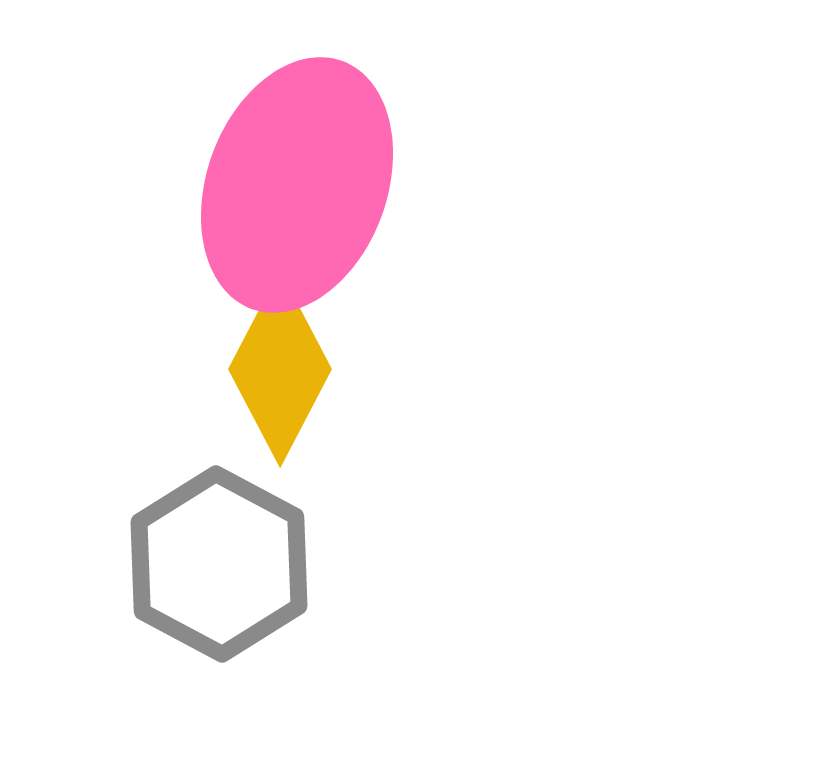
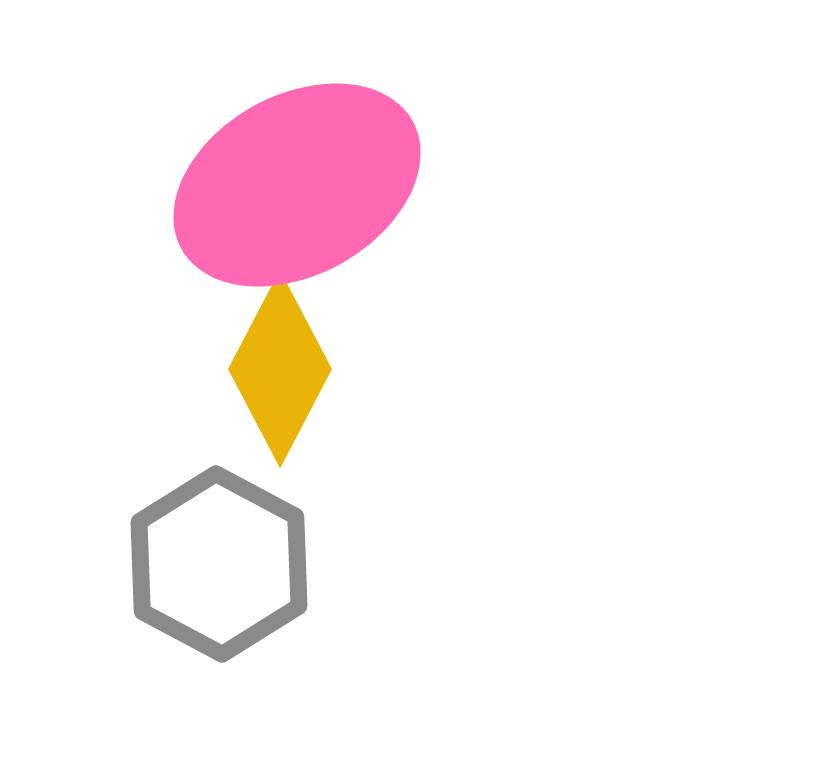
pink ellipse: rotated 41 degrees clockwise
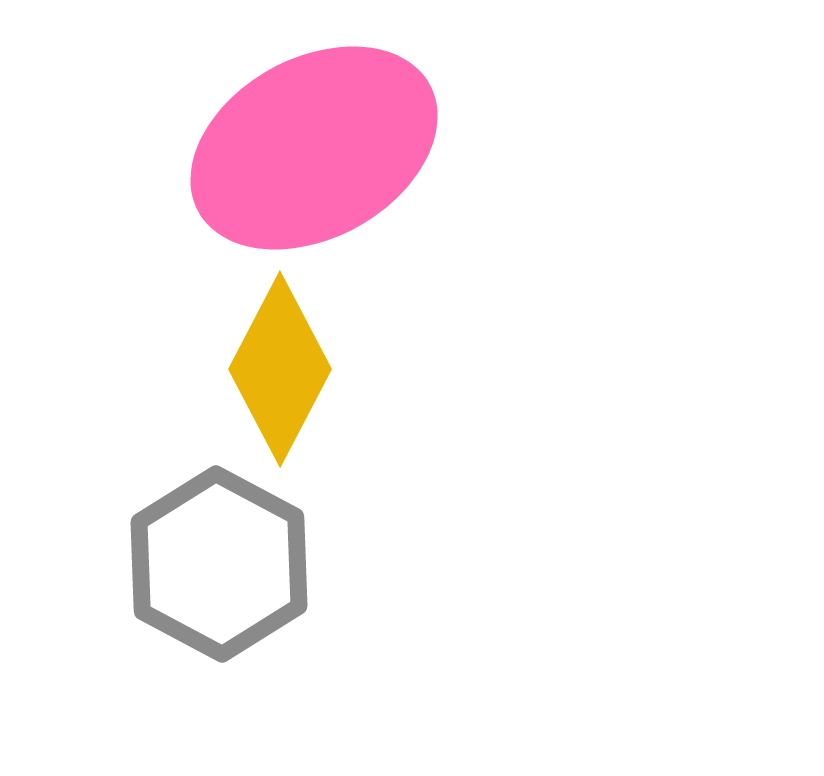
pink ellipse: moved 17 px right, 37 px up
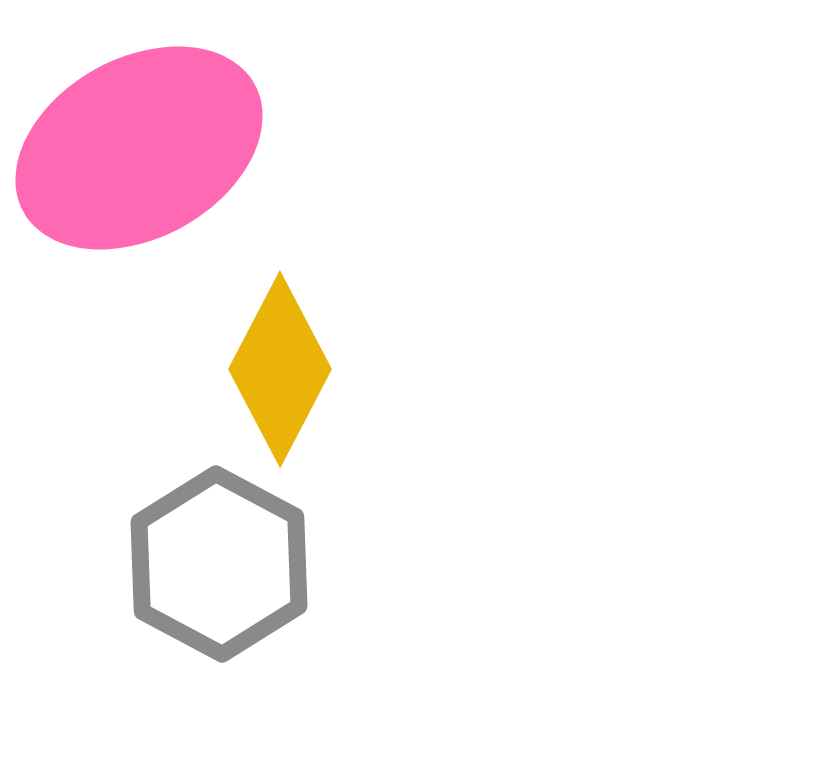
pink ellipse: moved 175 px left
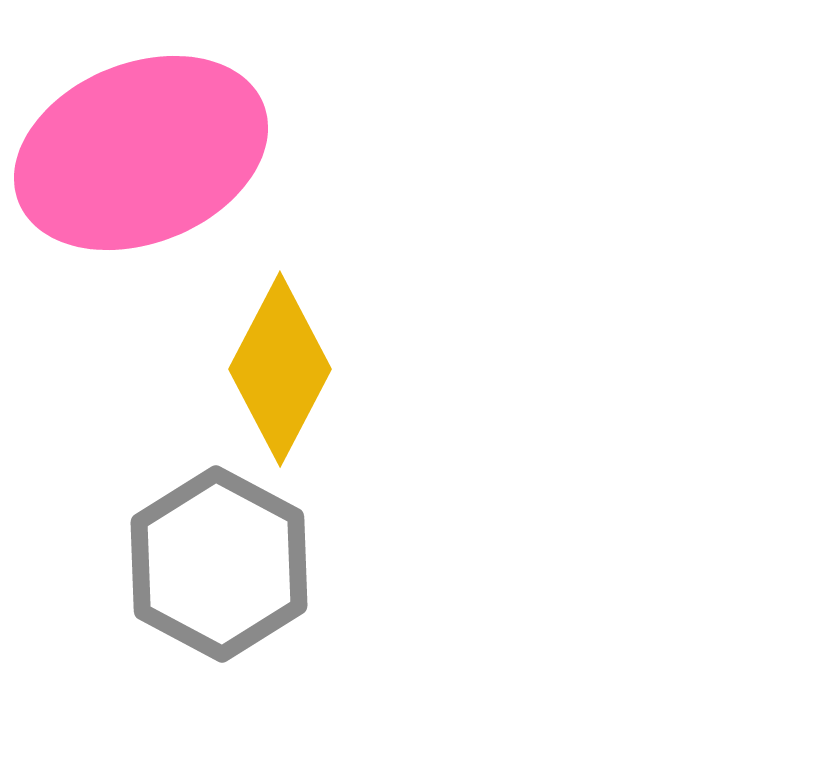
pink ellipse: moved 2 px right, 5 px down; rotated 7 degrees clockwise
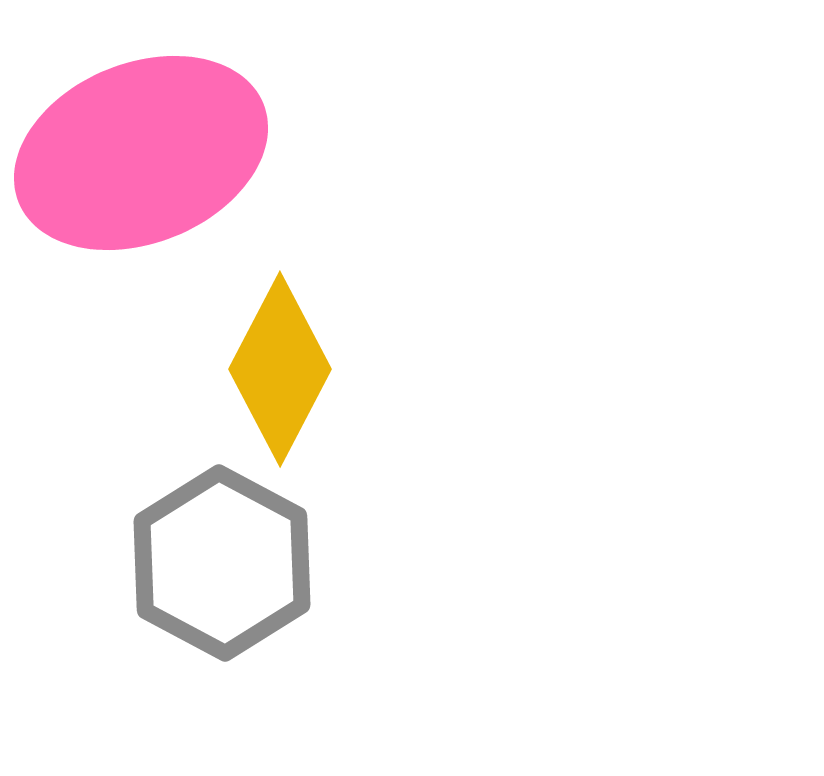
gray hexagon: moved 3 px right, 1 px up
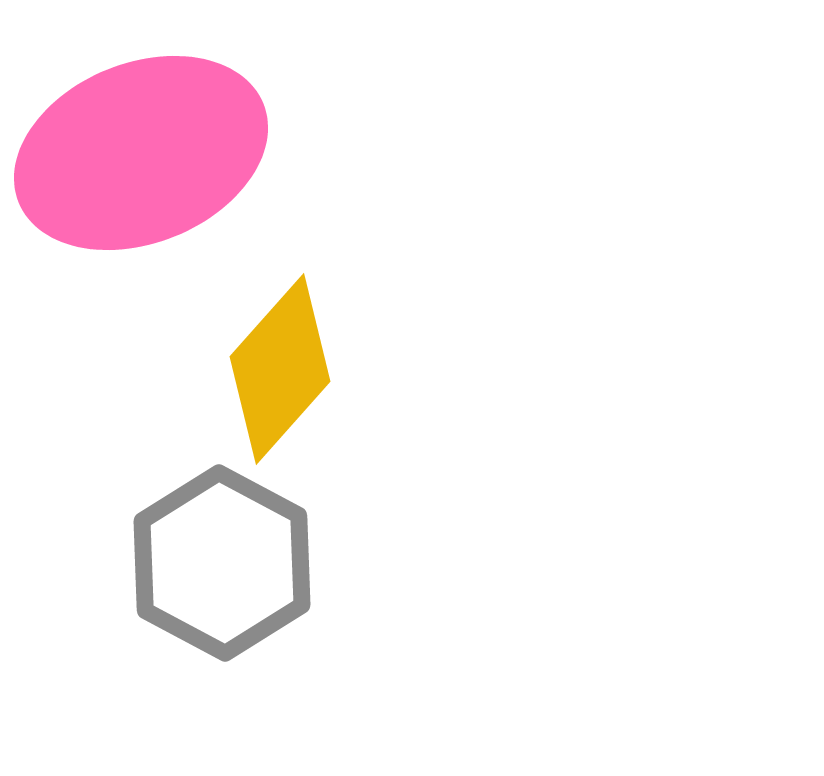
yellow diamond: rotated 14 degrees clockwise
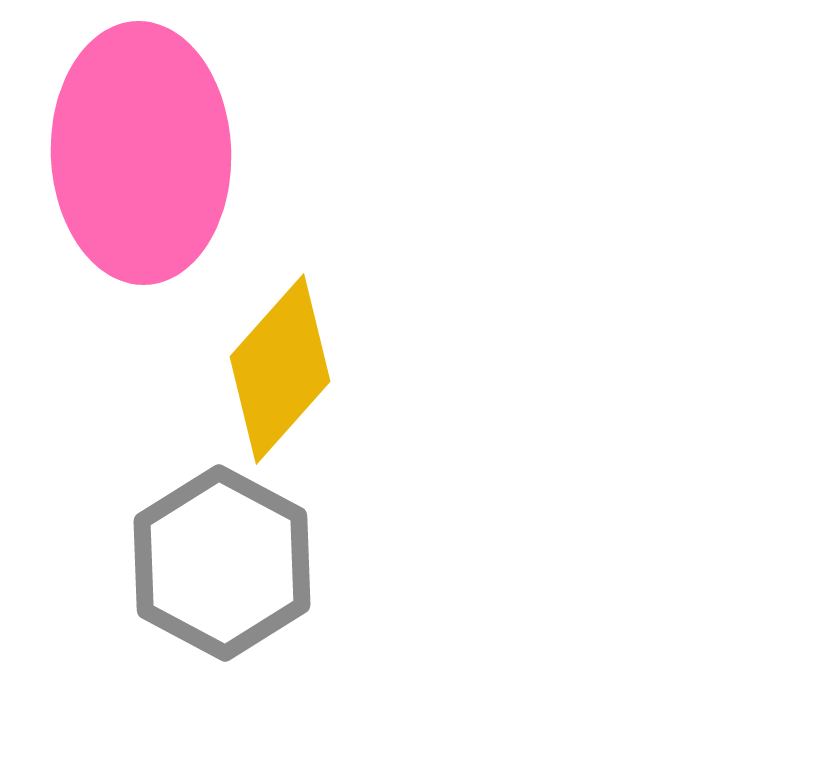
pink ellipse: rotated 70 degrees counterclockwise
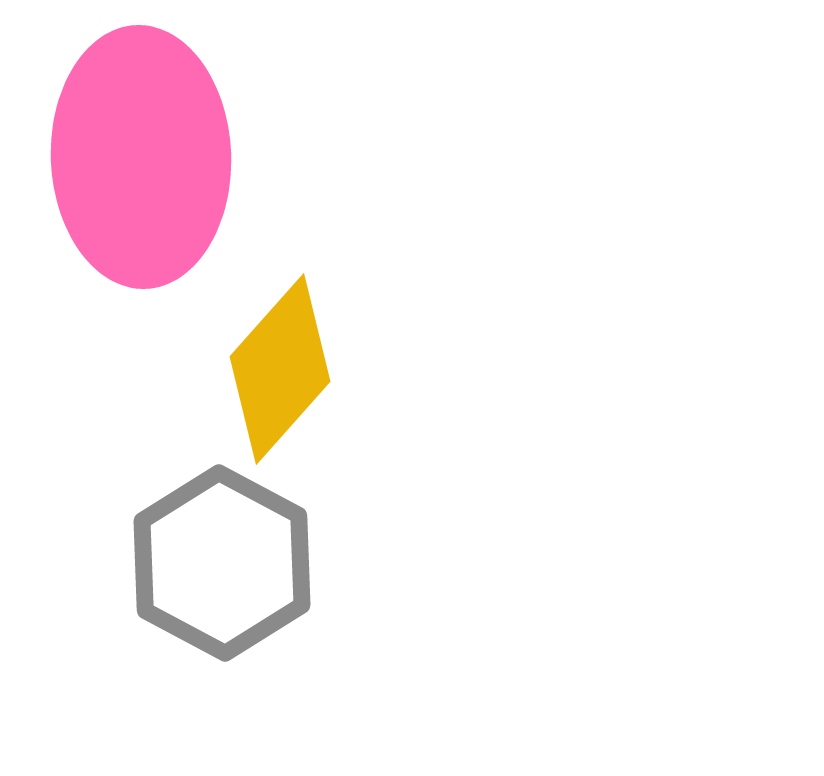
pink ellipse: moved 4 px down
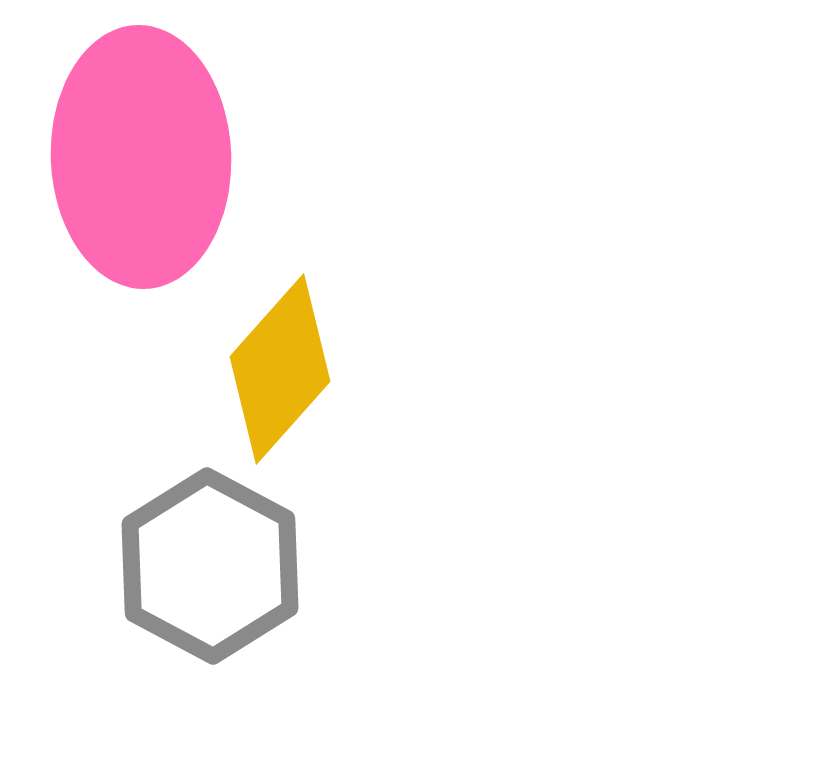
gray hexagon: moved 12 px left, 3 px down
